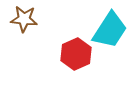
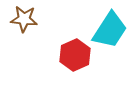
red hexagon: moved 1 px left, 1 px down
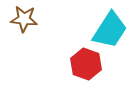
red hexagon: moved 11 px right, 9 px down; rotated 16 degrees counterclockwise
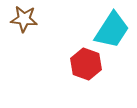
cyan trapezoid: moved 2 px right
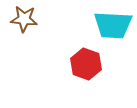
cyan trapezoid: moved 1 px right, 5 px up; rotated 60 degrees clockwise
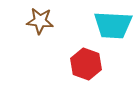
brown star: moved 16 px right, 2 px down
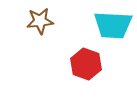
brown star: rotated 12 degrees counterclockwise
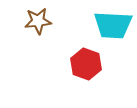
brown star: moved 2 px left
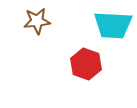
brown star: moved 1 px left
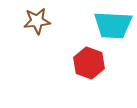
red hexagon: moved 3 px right, 1 px up
